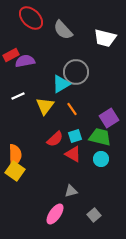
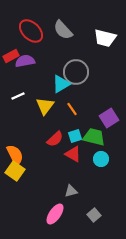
red ellipse: moved 13 px down
red rectangle: moved 1 px down
green trapezoid: moved 6 px left
orange semicircle: rotated 25 degrees counterclockwise
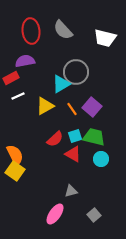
red ellipse: rotated 40 degrees clockwise
red rectangle: moved 22 px down
yellow triangle: rotated 24 degrees clockwise
purple square: moved 17 px left, 11 px up; rotated 18 degrees counterclockwise
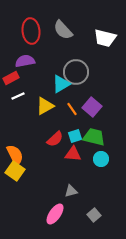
red triangle: rotated 24 degrees counterclockwise
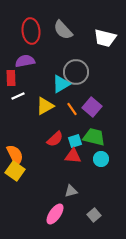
red rectangle: rotated 63 degrees counterclockwise
cyan square: moved 5 px down
red triangle: moved 2 px down
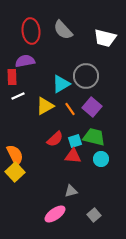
gray circle: moved 10 px right, 4 px down
red rectangle: moved 1 px right, 1 px up
orange line: moved 2 px left
yellow square: moved 1 px down; rotated 12 degrees clockwise
pink ellipse: rotated 20 degrees clockwise
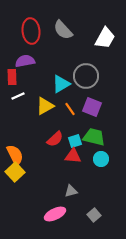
white trapezoid: rotated 75 degrees counterclockwise
purple square: rotated 18 degrees counterclockwise
pink ellipse: rotated 10 degrees clockwise
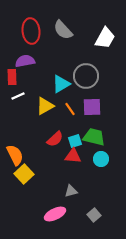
purple square: rotated 24 degrees counterclockwise
yellow square: moved 9 px right, 2 px down
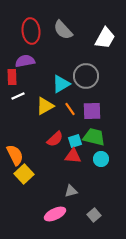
purple square: moved 4 px down
